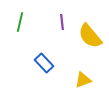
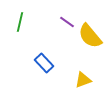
purple line: moved 5 px right; rotated 49 degrees counterclockwise
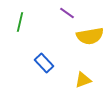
purple line: moved 9 px up
yellow semicircle: rotated 60 degrees counterclockwise
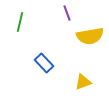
purple line: rotated 35 degrees clockwise
yellow triangle: moved 2 px down
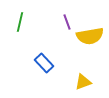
purple line: moved 9 px down
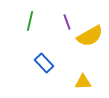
green line: moved 10 px right, 1 px up
yellow semicircle: rotated 20 degrees counterclockwise
yellow triangle: rotated 18 degrees clockwise
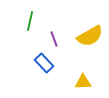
purple line: moved 13 px left, 17 px down
